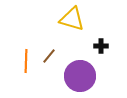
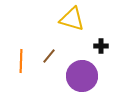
orange line: moved 5 px left
purple circle: moved 2 px right
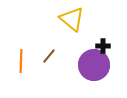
yellow triangle: rotated 24 degrees clockwise
black cross: moved 2 px right
purple circle: moved 12 px right, 11 px up
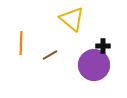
brown line: moved 1 px right, 1 px up; rotated 21 degrees clockwise
orange line: moved 18 px up
